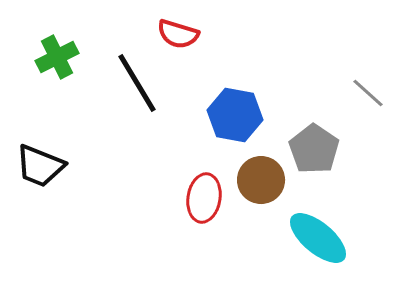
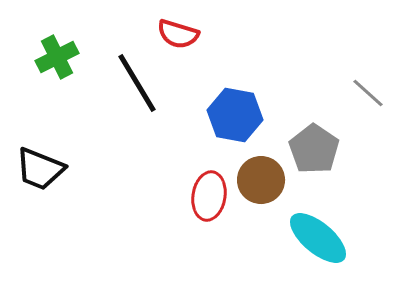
black trapezoid: moved 3 px down
red ellipse: moved 5 px right, 2 px up
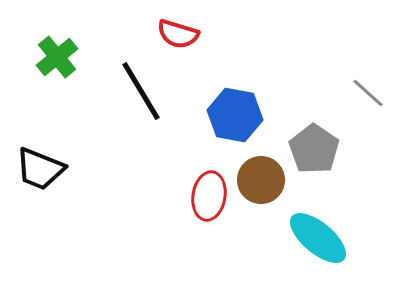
green cross: rotated 12 degrees counterclockwise
black line: moved 4 px right, 8 px down
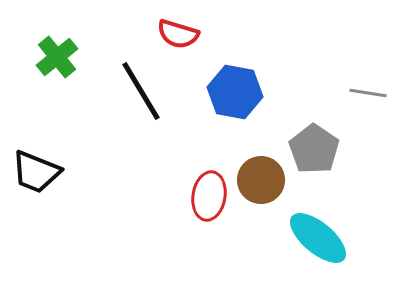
gray line: rotated 33 degrees counterclockwise
blue hexagon: moved 23 px up
black trapezoid: moved 4 px left, 3 px down
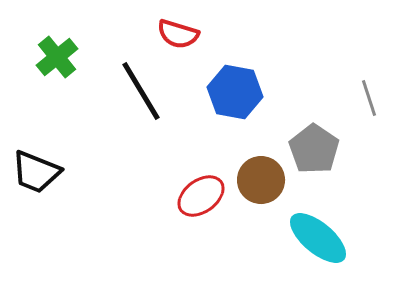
gray line: moved 1 px right, 5 px down; rotated 63 degrees clockwise
red ellipse: moved 8 px left; rotated 45 degrees clockwise
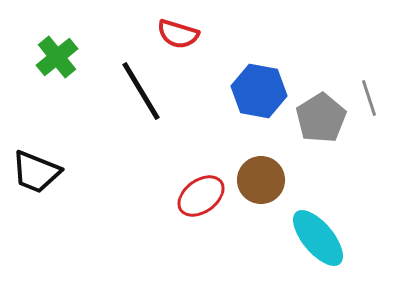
blue hexagon: moved 24 px right, 1 px up
gray pentagon: moved 7 px right, 31 px up; rotated 6 degrees clockwise
cyan ellipse: rotated 10 degrees clockwise
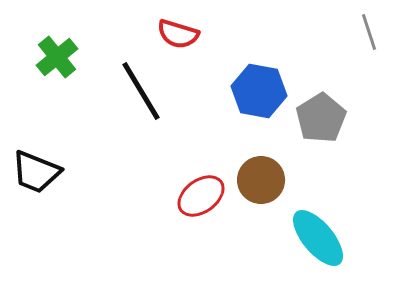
gray line: moved 66 px up
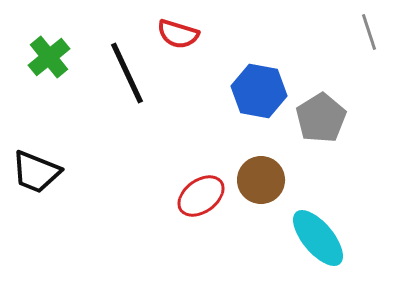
green cross: moved 8 px left
black line: moved 14 px left, 18 px up; rotated 6 degrees clockwise
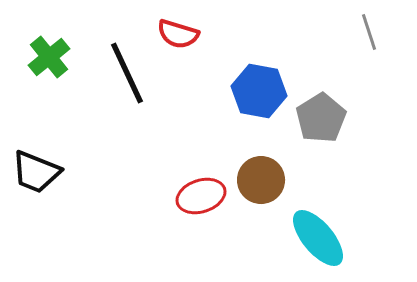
red ellipse: rotated 18 degrees clockwise
